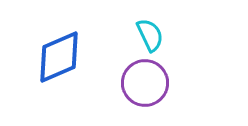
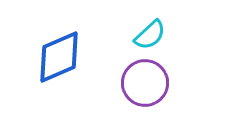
cyan semicircle: rotated 72 degrees clockwise
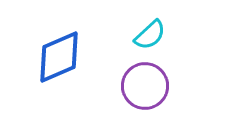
purple circle: moved 3 px down
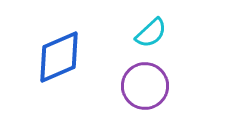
cyan semicircle: moved 1 px right, 2 px up
